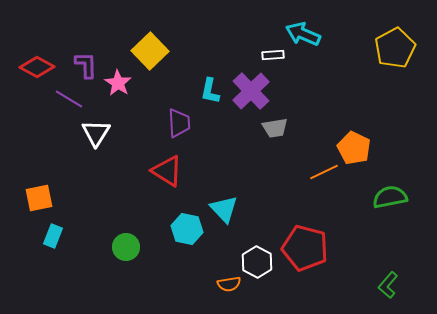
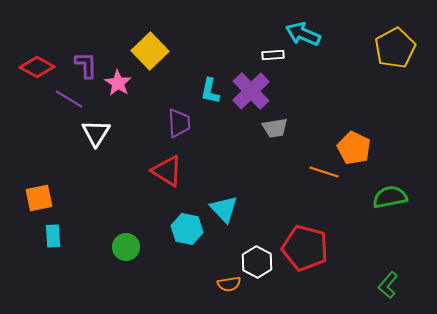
orange line: rotated 44 degrees clockwise
cyan rectangle: rotated 25 degrees counterclockwise
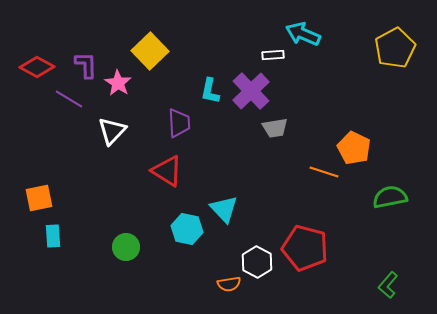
white triangle: moved 16 px right, 2 px up; rotated 12 degrees clockwise
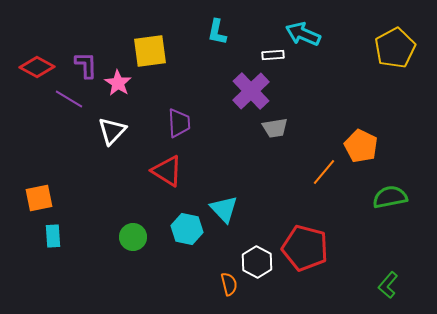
yellow square: rotated 36 degrees clockwise
cyan L-shape: moved 7 px right, 59 px up
orange pentagon: moved 7 px right, 2 px up
orange line: rotated 68 degrees counterclockwise
green circle: moved 7 px right, 10 px up
orange semicircle: rotated 95 degrees counterclockwise
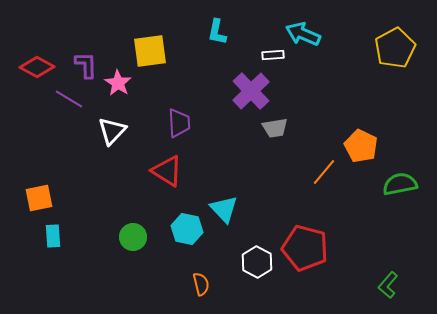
green semicircle: moved 10 px right, 13 px up
orange semicircle: moved 28 px left
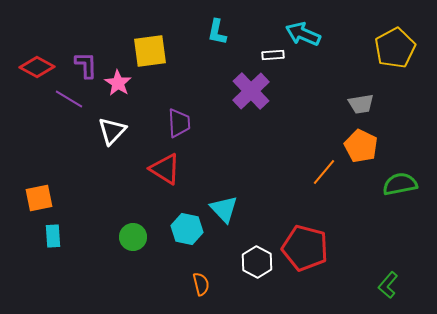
gray trapezoid: moved 86 px right, 24 px up
red triangle: moved 2 px left, 2 px up
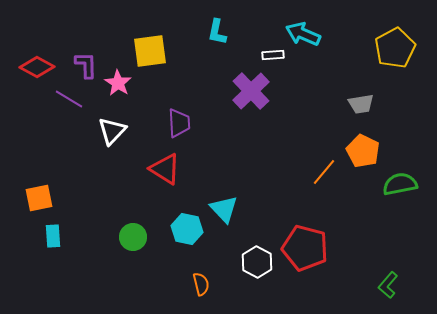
orange pentagon: moved 2 px right, 5 px down
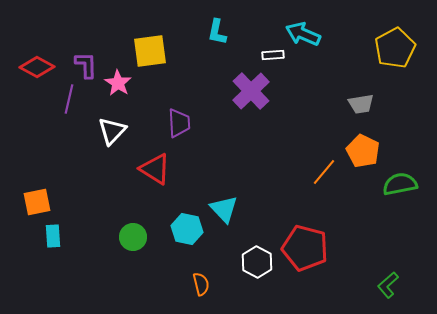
purple line: rotated 72 degrees clockwise
red triangle: moved 10 px left
orange square: moved 2 px left, 4 px down
green L-shape: rotated 8 degrees clockwise
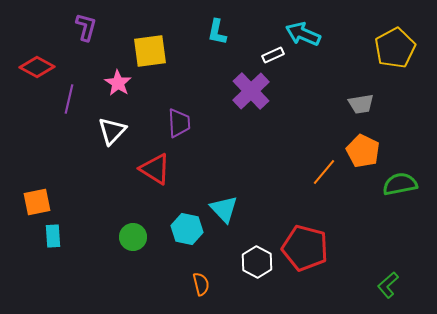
white rectangle: rotated 20 degrees counterclockwise
purple L-shape: moved 38 px up; rotated 16 degrees clockwise
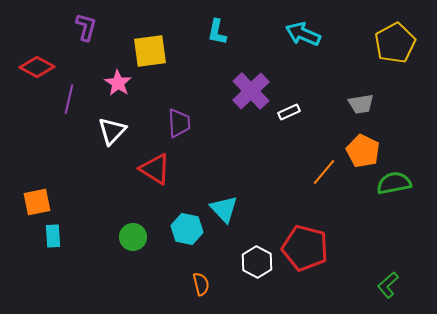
yellow pentagon: moved 5 px up
white rectangle: moved 16 px right, 57 px down
green semicircle: moved 6 px left, 1 px up
